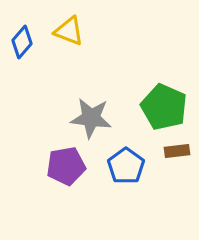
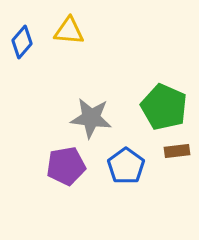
yellow triangle: rotated 16 degrees counterclockwise
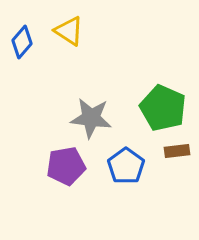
yellow triangle: rotated 28 degrees clockwise
green pentagon: moved 1 px left, 1 px down
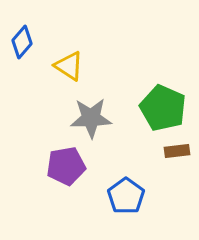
yellow triangle: moved 35 px down
gray star: rotated 9 degrees counterclockwise
blue pentagon: moved 30 px down
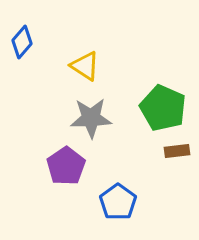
yellow triangle: moved 16 px right
purple pentagon: rotated 24 degrees counterclockwise
blue pentagon: moved 8 px left, 6 px down
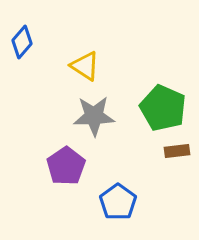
gray star: moved 3 px right, 2 px up
